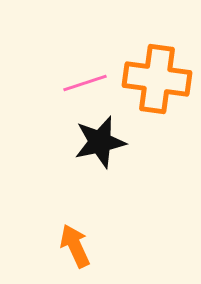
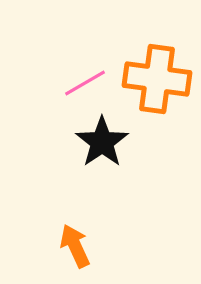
pink line: rotated 12 degrees counterclockwise
black star: moved 2 px right; rotated 22 degrees counterclockwise
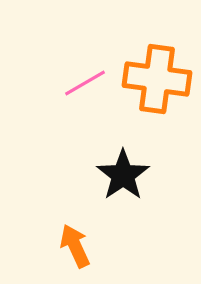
black star: moved 21 px right, 33 px down
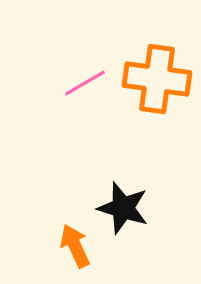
black star: moved 33 px down; rotated 20 degrees counterclockwise
